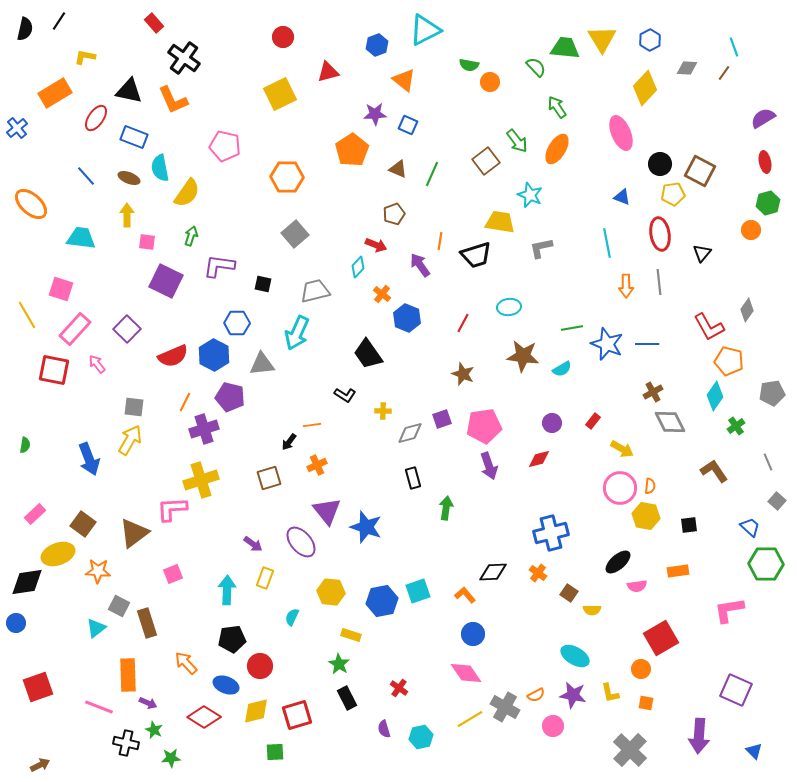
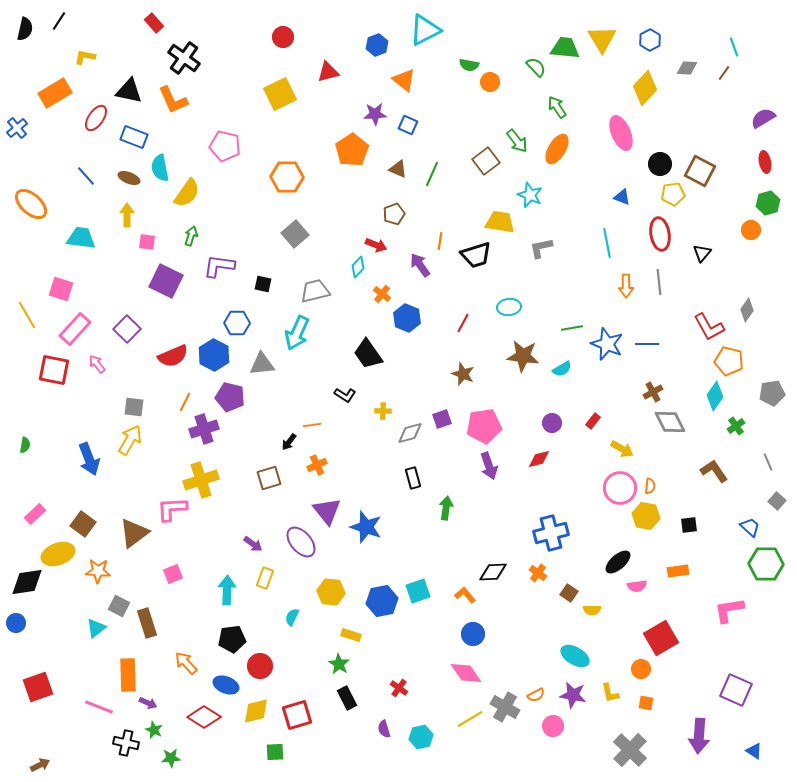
blue triangle at (754, 751): rotated 12 degrees counterclockwise
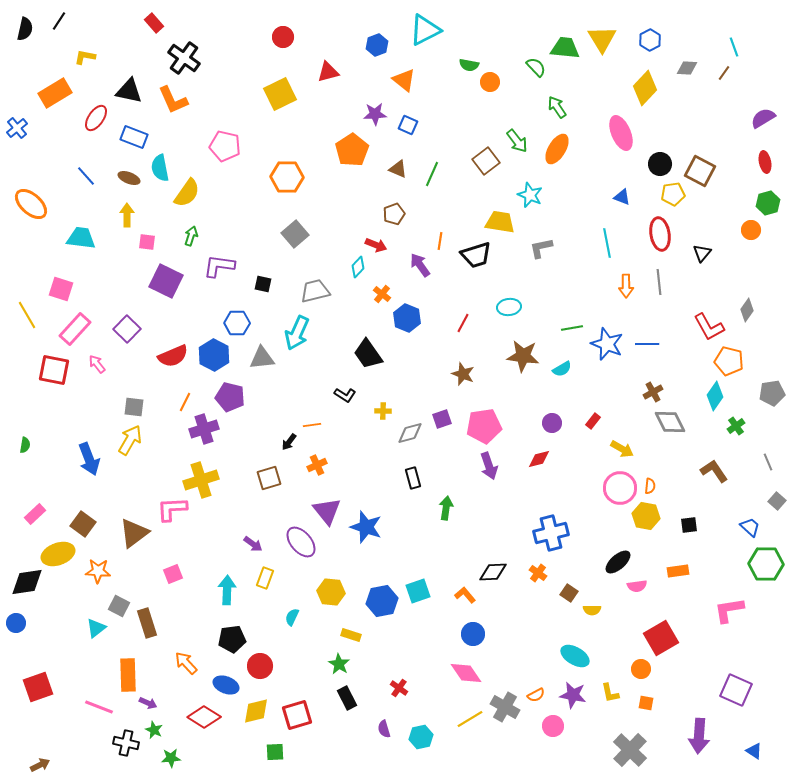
gray triangle at (262, 364): moved 6 px up
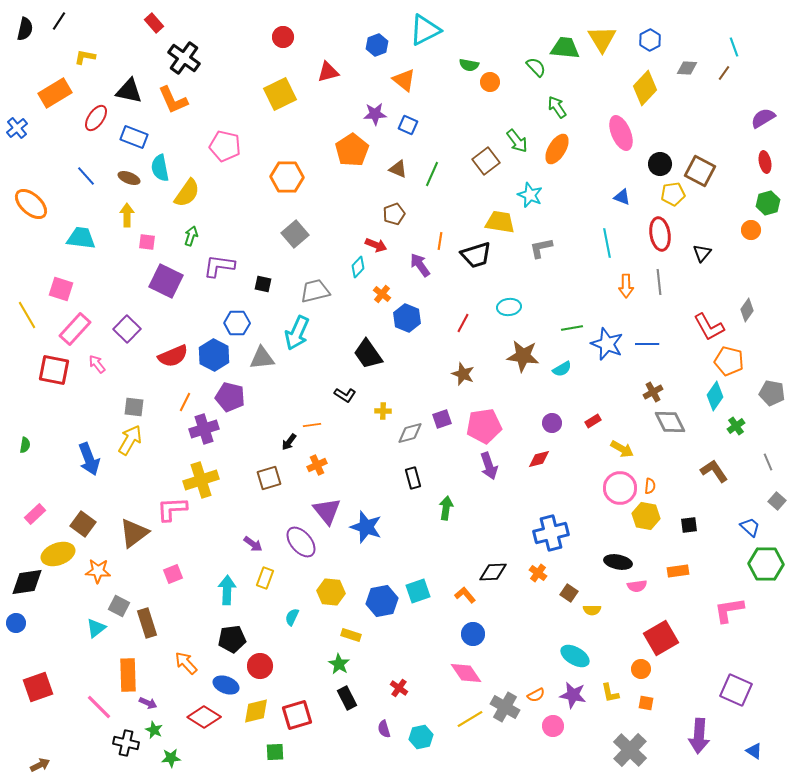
gray pentagon at (772, 393): rotated 20 degrees clockwise
red rectangle at (593, 421): rotated 21 degrees clockwise
black ellipse at (618, 562): rotated 52 degrees clockwise
pink line at (99, 707): rotated 24 degrees clockwise
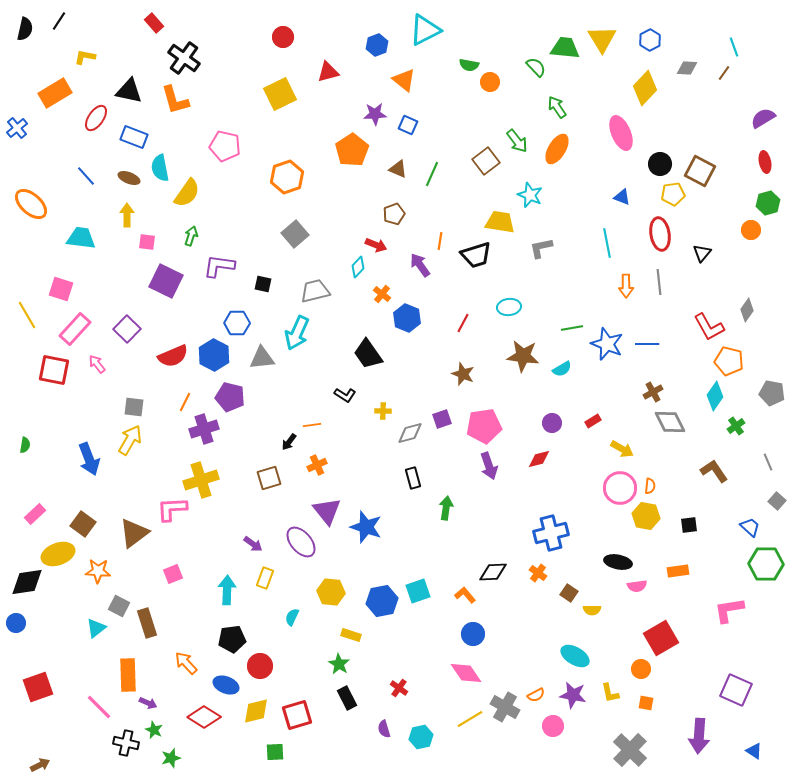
orange L-shape at (173, 100): moved 2 px right; rotated 8 degrees clockwise
orange hexagon at (287, 177): rotated 20 degrees counterclockwise
green star at (171, 758): rotated 12 degrees counterclockwise
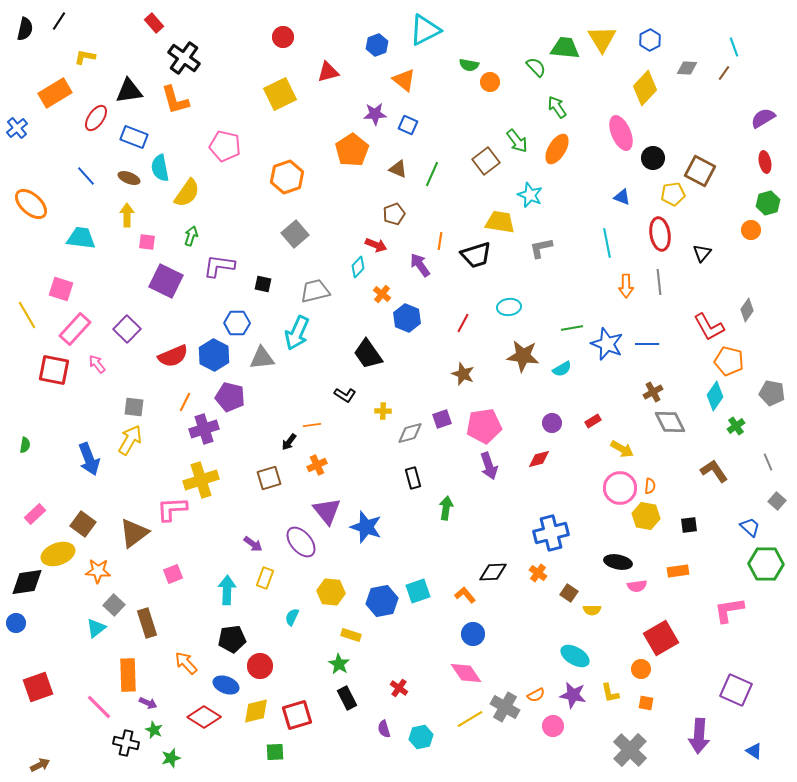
black triangle at (129, 91): rotated 20 degrees counterclockwise
black circle at (660, 164): moved 7 px left, 6 px up
gray square at (119, 606): moved 5 px left, 1 px up; rotated 15 degrees clockwise
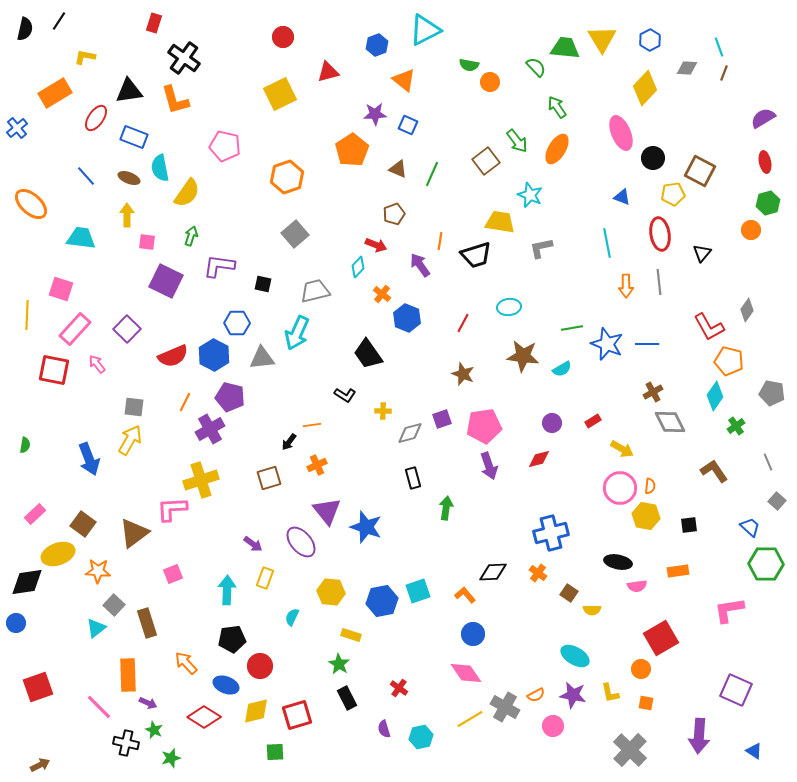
red rectangle at (154, 23): rotated 60 degrees clockwise
cyan line at (734, 47): moved 15 px left
brown line at (724, 73): rotated 14 degrees counterclockwise
yellow line at (27, 315): rotated 32 degrees clockwise
purple cross at (204, 429): moved 6 px right; rotated 12 degrees counterclockwise
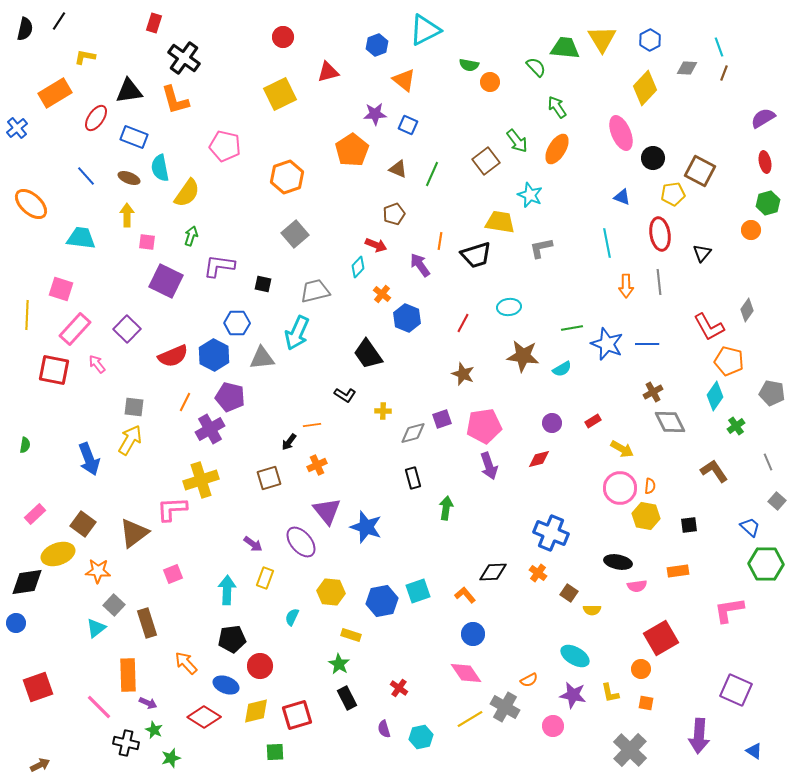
gray diamond at (410, 433): moved 3 px right
blue cross at (551, 533): rotated 36 degrees clockwise
orange semicircle at (536, 695): moved 7 px left, 15 px up
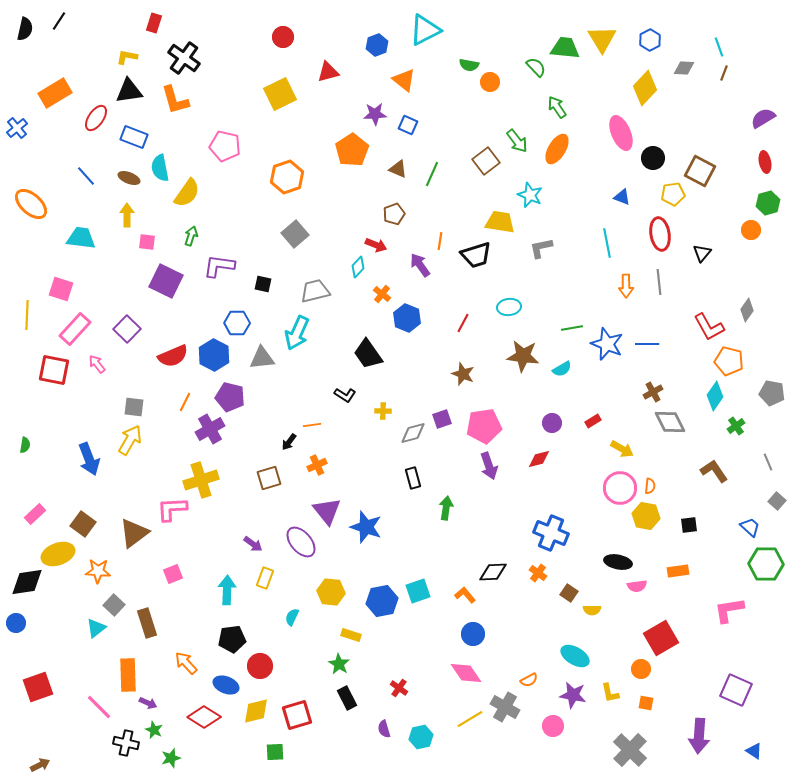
yellow L-shape at (85, 57): moved 42 px right
gray diamond at (687, 68): moved 3 px left
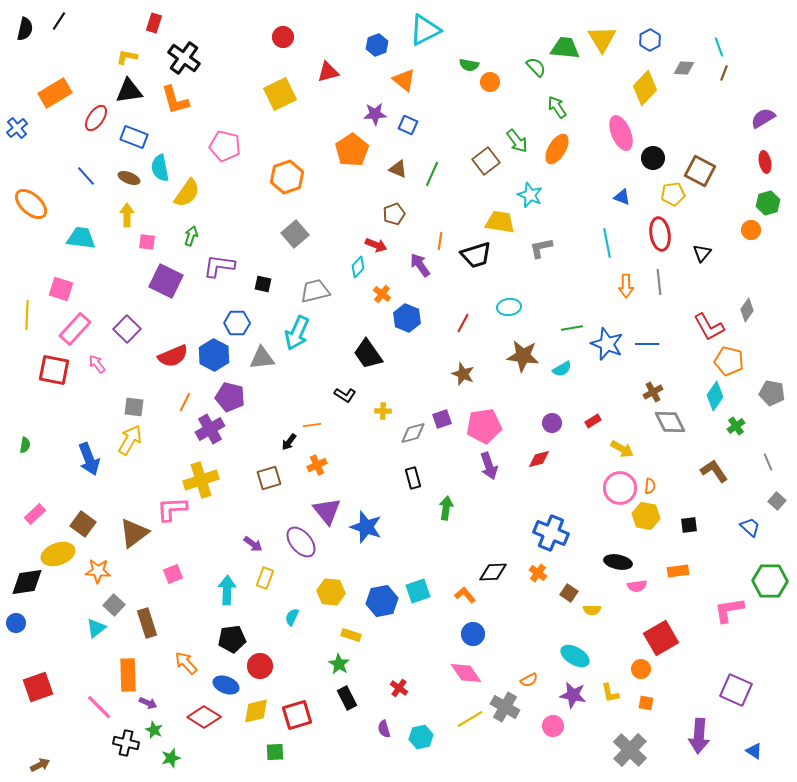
green hexagon at (766, 564): moved 4 px right, 17 px down
